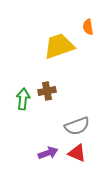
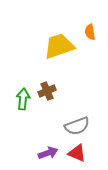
orange semicircle: moved 2 px right, 5 px down
brown cross: rotated 12 degrees counterclockwise
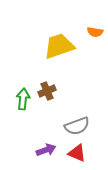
orange semicircle: moved 5 px right; rotated 70 degrees counterclockwise
purple arrow: moved 2 px left, 3 px up
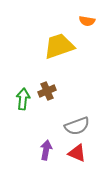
orange semicircle: moved 8 px left, 11 px up
purple arrow: rotated 60 degrees counterclockwise
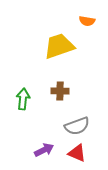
brown cross: moved 13 px right; rotated 24 degrees clockwise
purple arrow: moved 2 px left; rotated 54 degrees clockwise
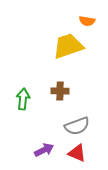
yellow trapezoid: moved 9 px right
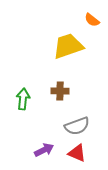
orange semicircle: moved 5 px right, 1 px up; rotated 28 degrees clockwise
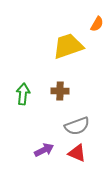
orange semicircle: moved 5 px right, 4 px down; rotated 98 degrees counterclockwise
green arrow: moved 5 px up
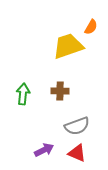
orange semicircle: moved 6 px left, 3 px down
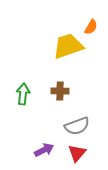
red triangle: rotated 48 degrees clockwise
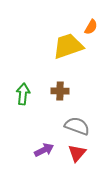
gray semicircle: rotated 140 degrees counterclockwise
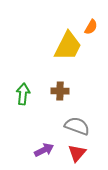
yellow trapezoid: rotated 136 degrees clockwise
